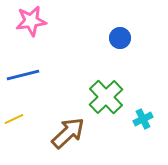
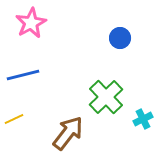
pink star: moved 2 px down; rotated 20 degrees counterclockwise
brown arrow: rotated 9 degrees counterclockwise
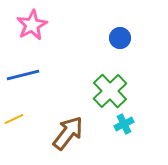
pink star: moved 1 px right, 2 px down
green cross: moved 4 px right, 6 px up
cyan cross: moved 19 px left, 5 px down
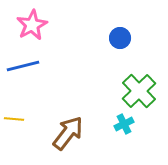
blue line: moved 9 px up
green cross: moved 29 px right
yellow line: rotated 30 degrees clockwise
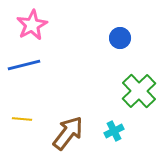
blue line: moved 1 px right, 1 px up
yellow line: moved 8 px right
cyan cross: moved 10 px left, 7 px down
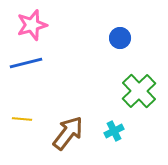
pink star: rotated 12 degrees clockwise
blue line: moved 2 px right, 2 px up
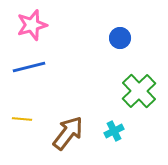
blue line: moved 3 px right, 4 px down
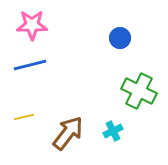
pink star: rotated 16 degrees clockwise
blue line: moved 1 px right, 2 px up
green cross: rotated 20 degrees counterclockwise
yellow line: moved 2 px right, 2 px up; rotated 18 degrees counterclockwise
cyan cross: moved 1 px left
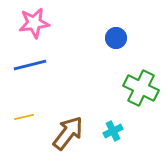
pink star: moved 2 px right, 2 px up; rotated 8 degrees counterclockwise
blue circle: moved 4 px left
green cross: moved 2 px right, 3 px up
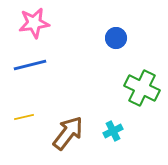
green cross: moved 1 px right
